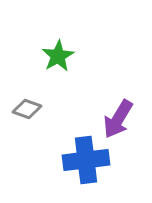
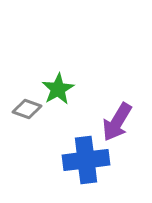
green star: moved 33 px down
purple arrow: moved 1 px left, 3 px down
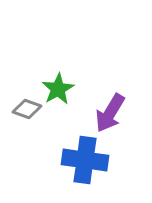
purple arrow: moved 7 px left, 9 px up
blue cross: moved 1 px left; rotated 15 degrees clockwise
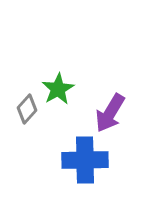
gray diamond: rotated 68 degrees counterclockwise
blue cross: rotated 9 degrees counterclockwise
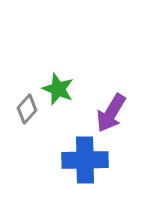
green star: rotated 20 degrees counterclockwise
purple arrow: moved 1 px right
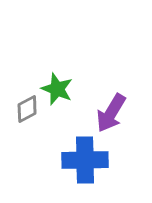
green star: moved 1 px left
gray diamond: rotated 20 degrees clockwise
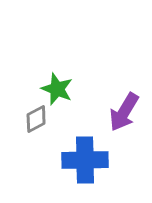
gray diamond: moved 9 px right, 10 px down
purple arrow: moved 13 px right, 1 px up
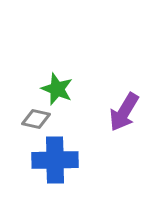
gray diamond: rotated 40 degrees clockwise
blue cross: moved 30 px left
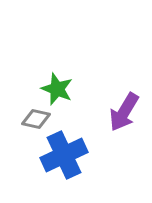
blue cross: moved 9 px right, 5 px up; rotated 24 degrees counterclockwise
